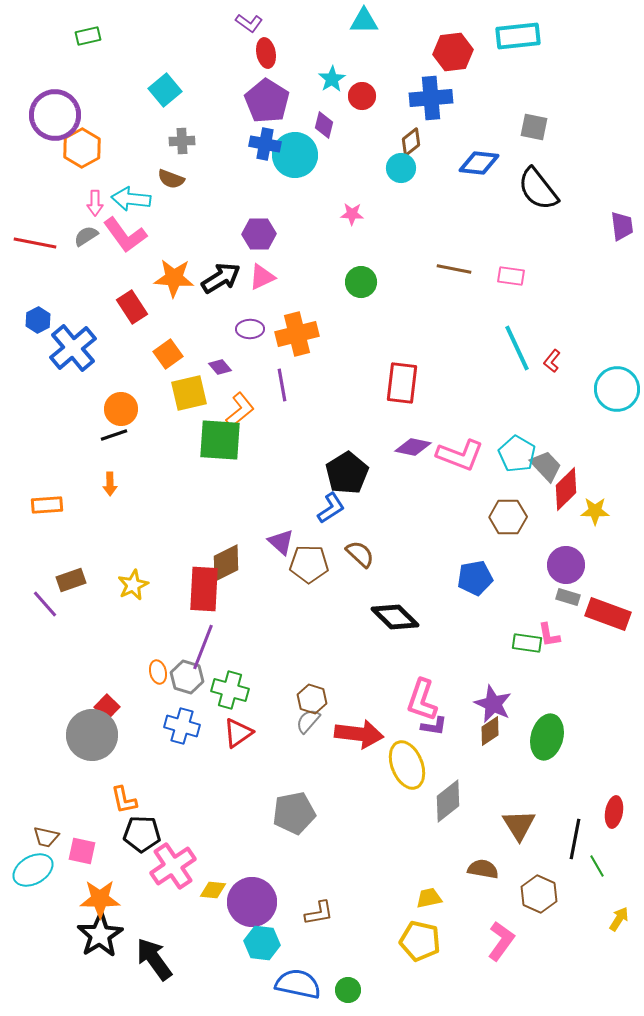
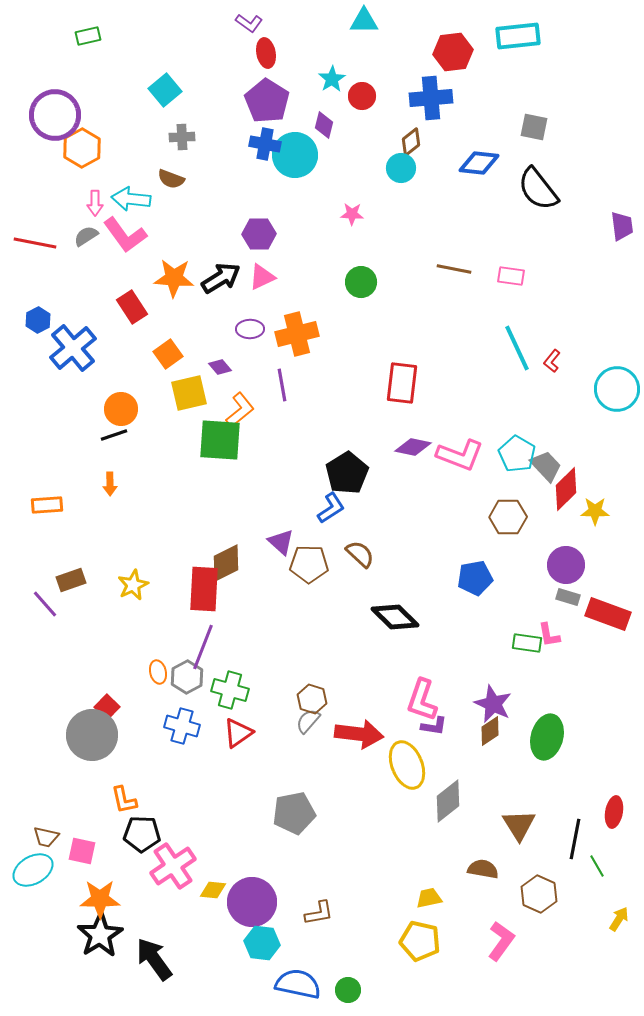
gray cross at (182, 141): moved 4 px up
gray hexagon at (187, 677): rotated 16 degrees clockwise
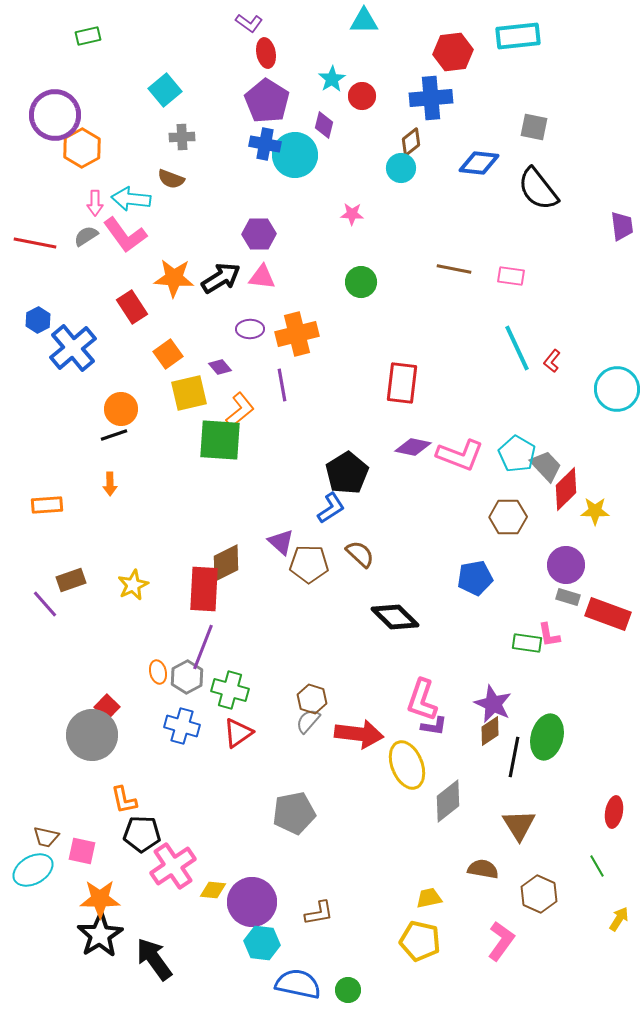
pink triangle at (262, 277): rotated 32 degrees clockwise
black line at (575, 839): moved 61 px left, 82 px up
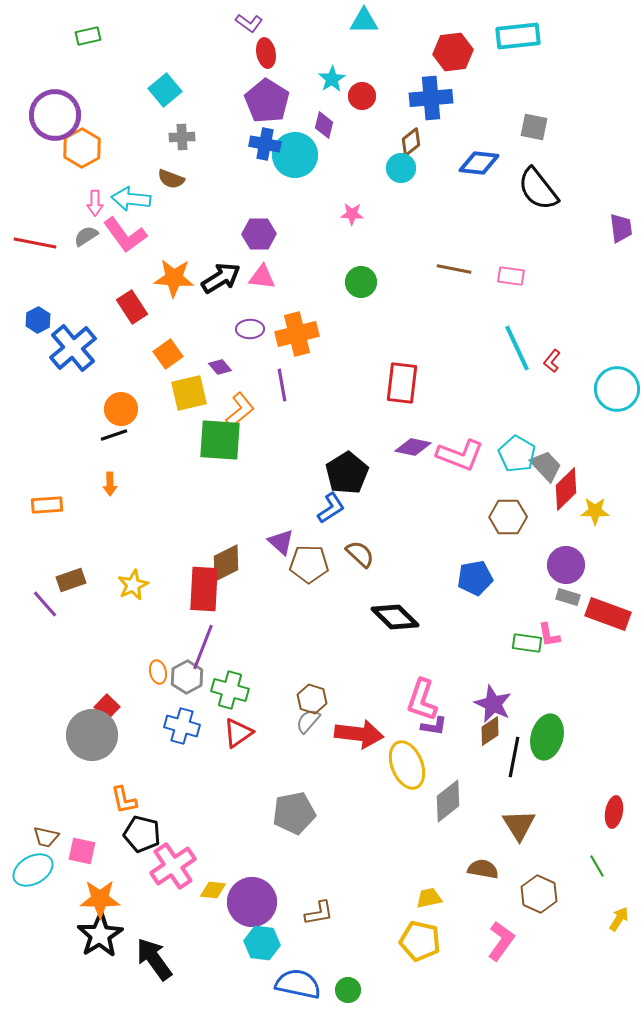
purple trapezoid at (622, 226): moved 1 px left, 2 px down
black pentagon at (142, 834): rotated 12 degrees clockwise
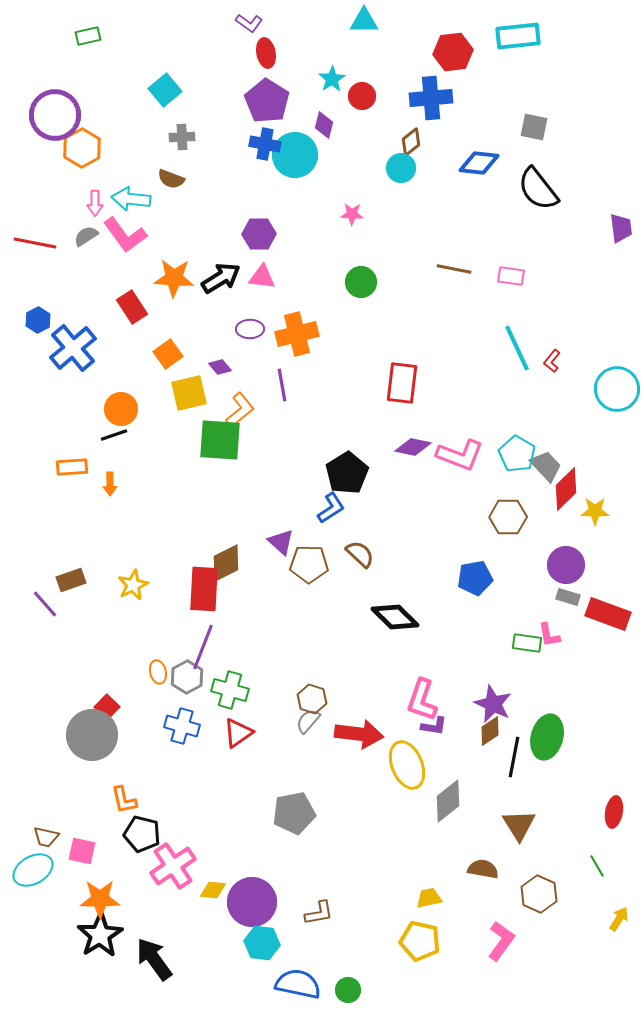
orange rectangle at (47, 505): moved 25 px right, 38 px up
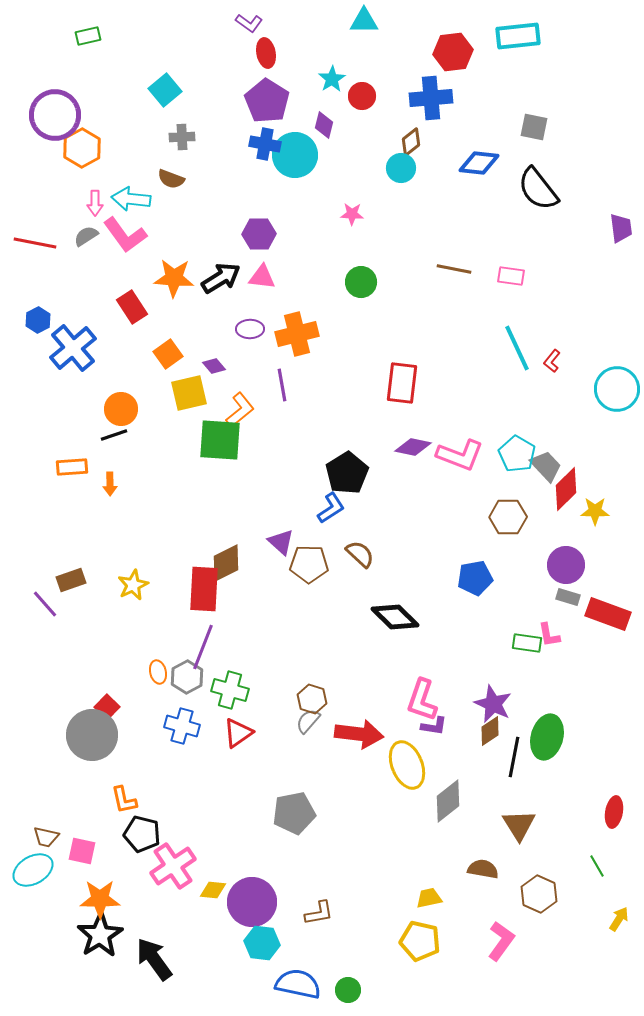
purple diamond at (220, 367): moved 6 px left, 1 px up
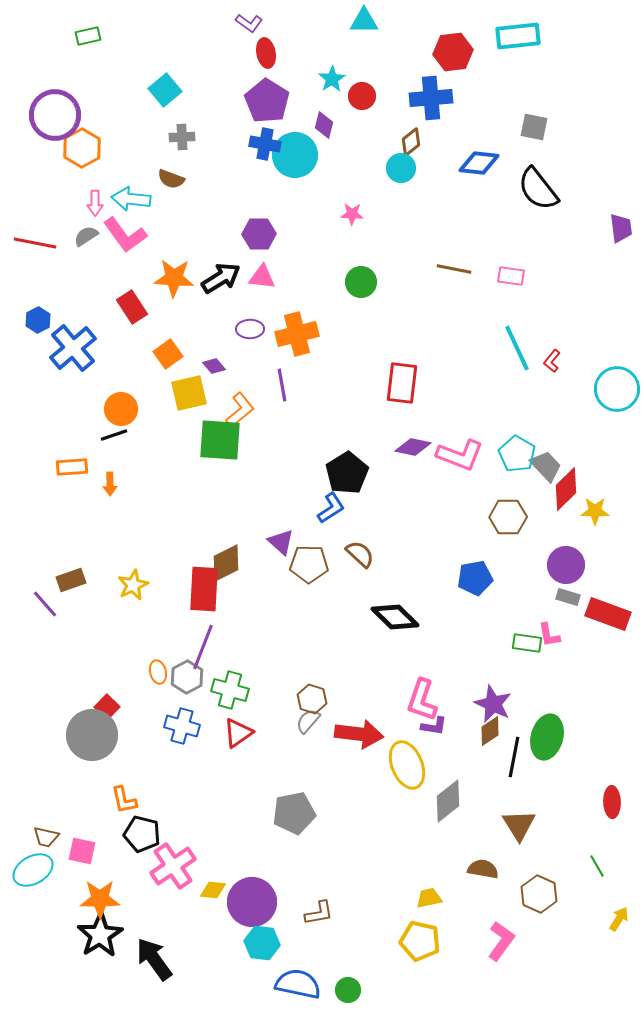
red ellipse at (614, 812): moved 2 px left, 10 px up; rotated 12 degrees counterclockwise
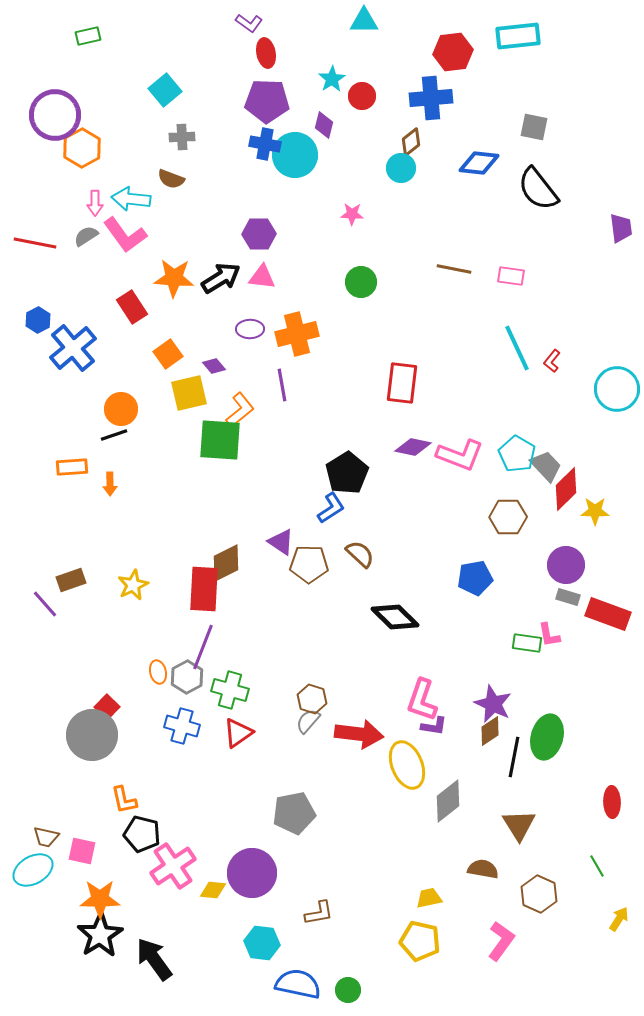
purple pentagon at (267, 101): rotated 30 degrees counterclockwise
purple triangle at (281, 542): rotated 8 degrees counterclockwise
purple circle at (252, 902): moved 29 px up
